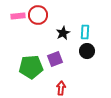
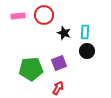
red circle: moved 6 px right
black star: moved 1 px right; rotated 24 degrees counterclockwise
purple square: moved 4 px right, 4 px down
green pentagon: moved 2 px down
red arrow: moved 3 px left; rotated 24 degrees clockwise
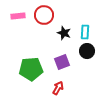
purple square: moved 3 px right, 1 px up
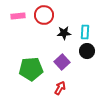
black star: rotated 24 degrees counterclockwise
purple square: rotated 21 degrees counterclockwise
red arrow: moved 2 px right
